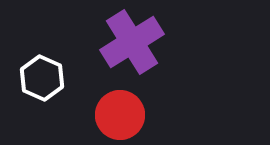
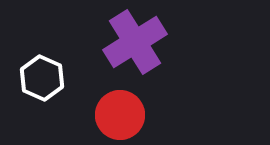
purple cross: moved 3 px right
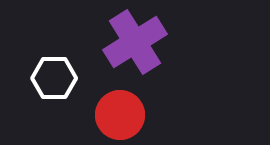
white hexagon: moved 12 px right; rotated 24 degrees counterclockwise
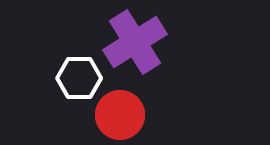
white hexagon: moved 25 px right
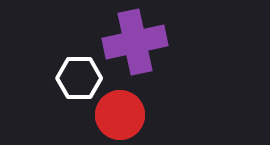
purple cross: rotated 20 degrees clockwise
